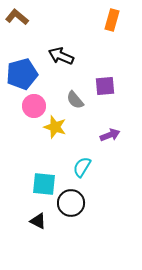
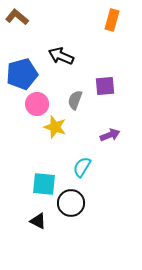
gray semicircle: rotated 60 degrees clockwise
pink circle: moved 3 px right, 2 px up
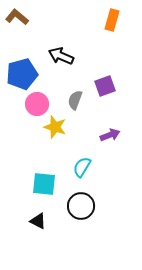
purple square: rotated 15 degrees counterclockwise
black circle: moved 10 px right, 3 px down
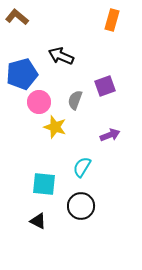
pink circle: moved 2 px right, 2 px up
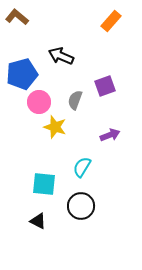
orange rectangle: moved 1 px left, 1 px down; rotated 25 degrees clockwise
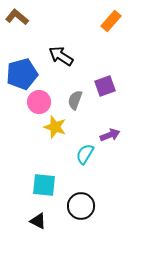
black arrow: rotated 10 degrees clockwise
cyan semicircle: moved 3 px right, 13 px up
cyan square: moved 1 px down
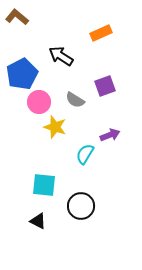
orange rectangle: moved 10 px left, 12 px down; rotated 25 degrees clockwise
blue pentagon: rotated 12 degrees counterclockwise
gray semicircle: rotated 78 degrees counterclockwise
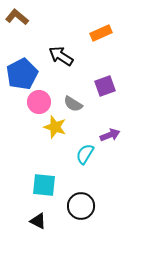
gray semicircle: moved 2 px left, 4 px down
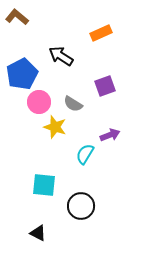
black triangle: moved 12 px down
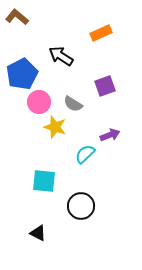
cyan semicircle: rotated 15 degrees clockwise
cyan square: moved 4 px up
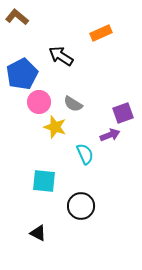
purple square: moved 18 px right, 27 px down
cyan semicircle: rotated 110 degrees clockwise
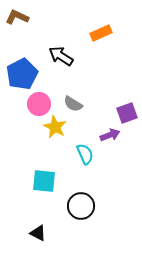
brown L-shape: rotated 15 degrees counterclockwise
pink circle: moved 2 px down
purple square: moved 4 px right
yellow star: rotated 10 degrees clockwise
